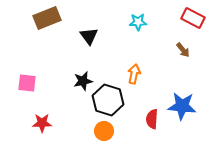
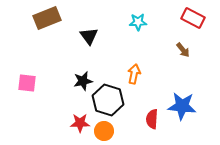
red star: moved 38 px right
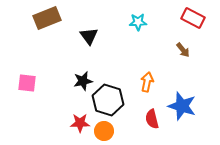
orange arrow: moved 13 px right, 8 px down
blue star: rotated 12 degrees clockwise
red semicircle: rotated 18 degrees counterclockwise
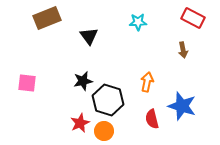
brown arrow: rotated 28 degrees clockwise
red star: rotated 24 degrees counterclockwise
